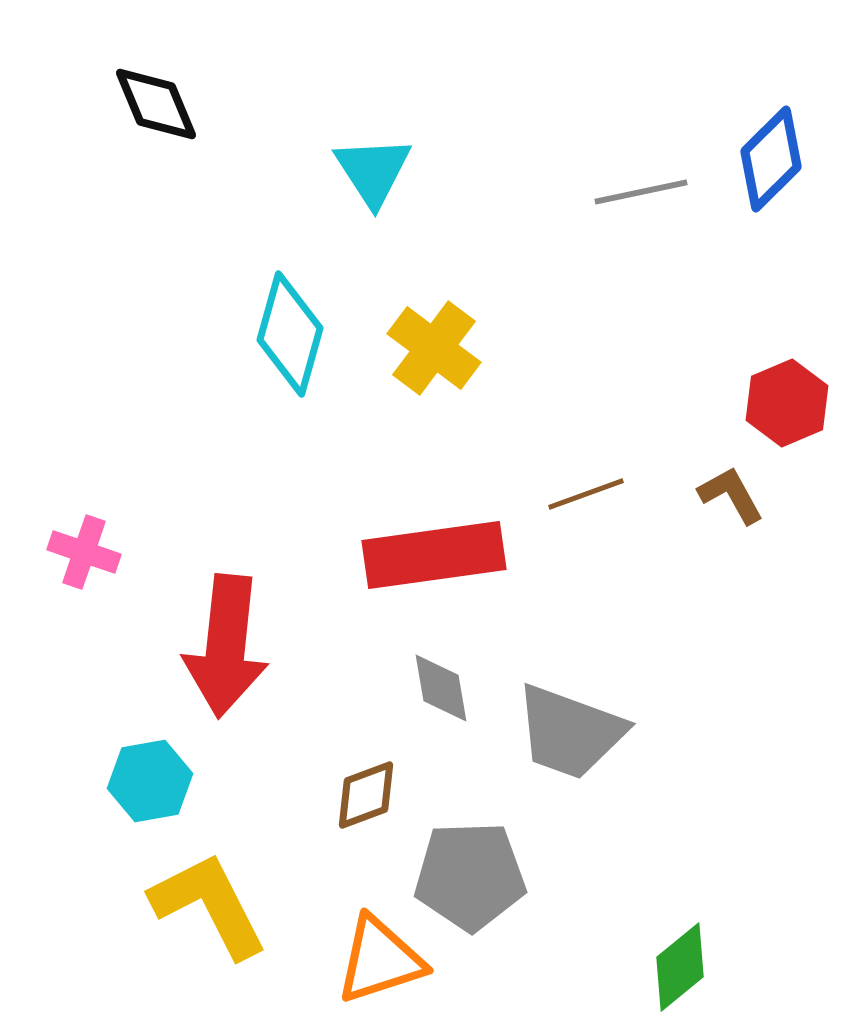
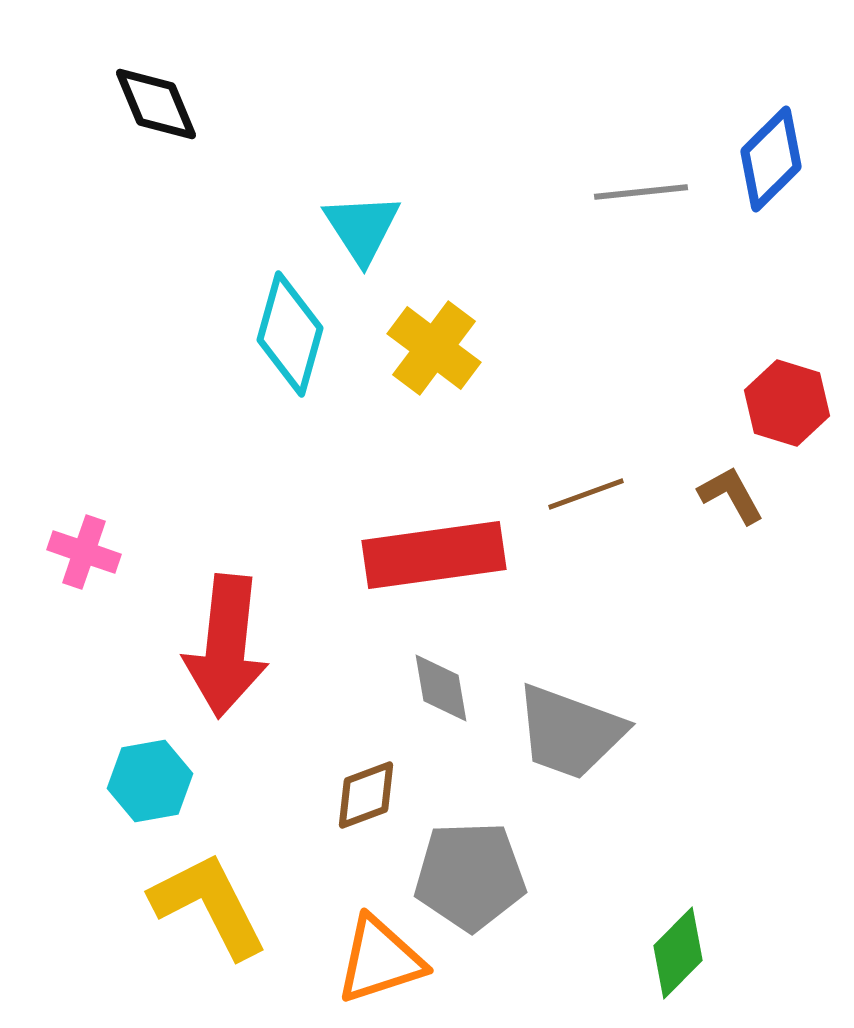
cyan triangle: moved 11 px left, 57 px down
gray line: rotated 6 degrees clockwise
red hexagon: rotated 20 degrees counterclockwise
green diamond: moved 2 px left, 14 px up; rotated 6 degrees counterclockwise
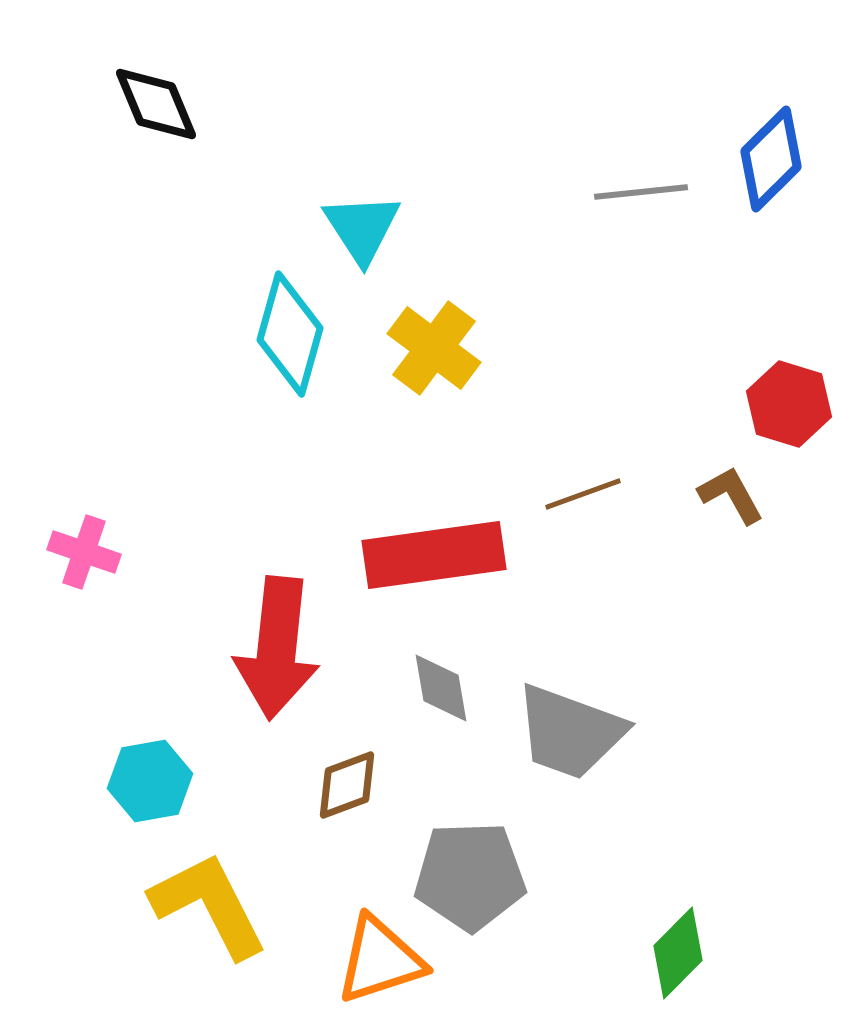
red hexagon: moved 2 px right, 1 px down
brown line: moved 3 px left
red arrow: moved 51 px right, 2 px down
brown diamond: moved 19 px left, 10 px up
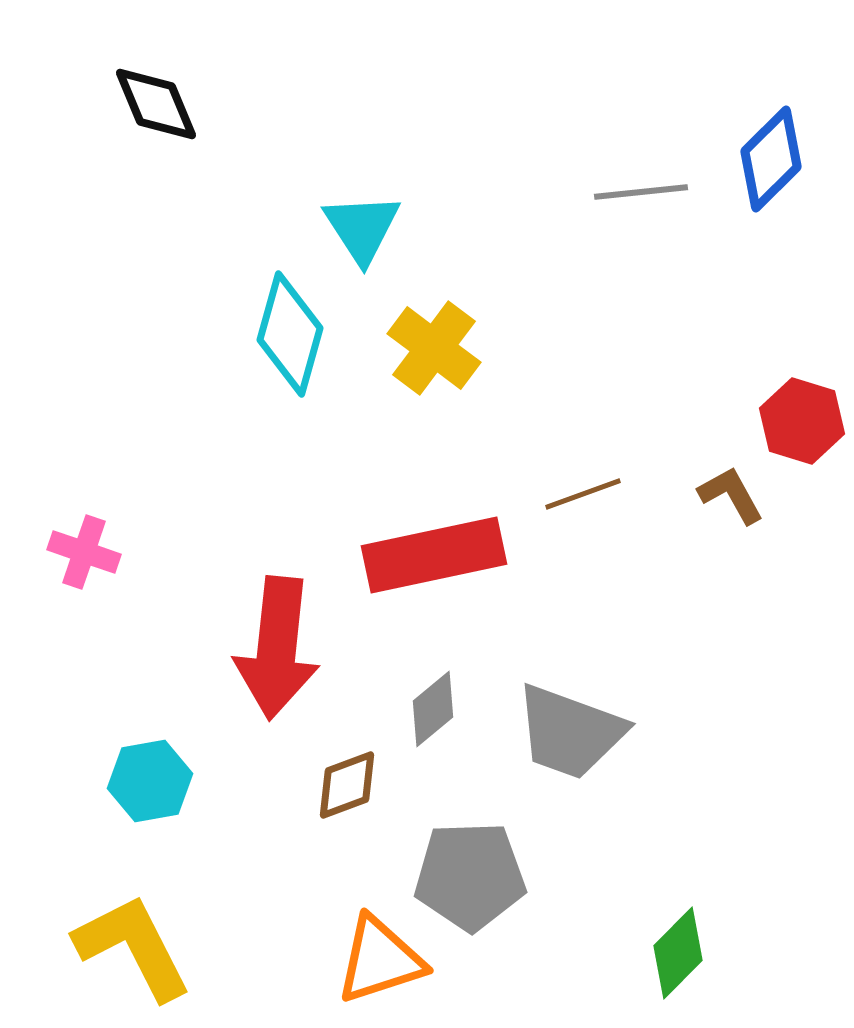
red hexagon: moved 13 px right, 17 px down
red rectangle: rotated 4 degrees counterclockwise
gray diamond: moved 8 px left, 21 px down; rotated 60 degrees clockwise
yellow L-shape: moved 76 px left, 42 px down
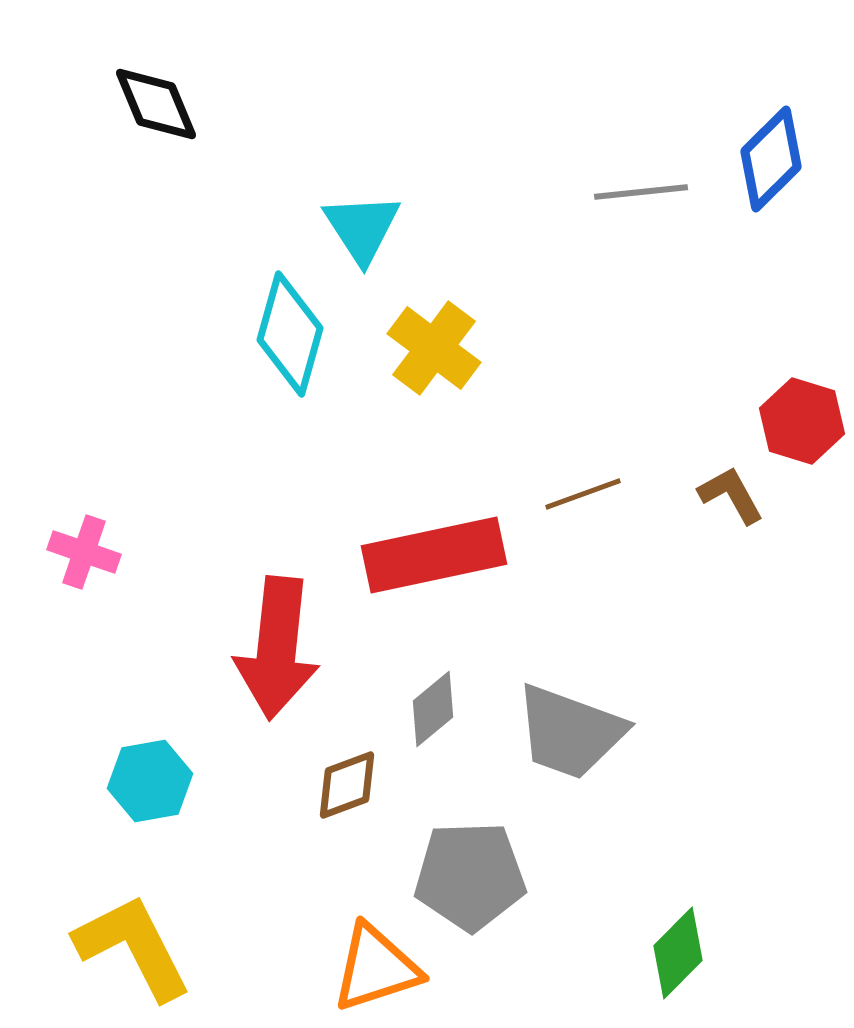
orange triangle: moved 4 px left, 8 px down
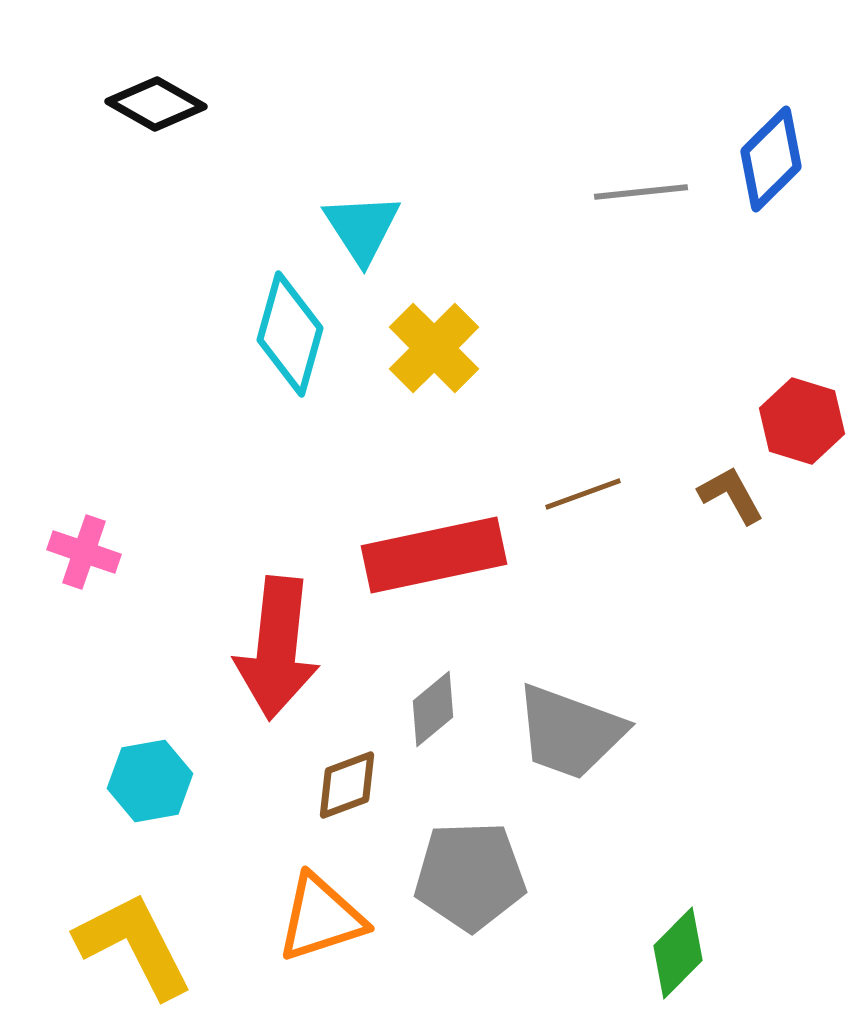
black diamond: rotated 38 degrees counterclockwise
yellow cross: rotated 8 degrees clockwise
yellow L-shape: moved 1 px right, 2 px up
orange triangle: moved 55 px left, 50 px up
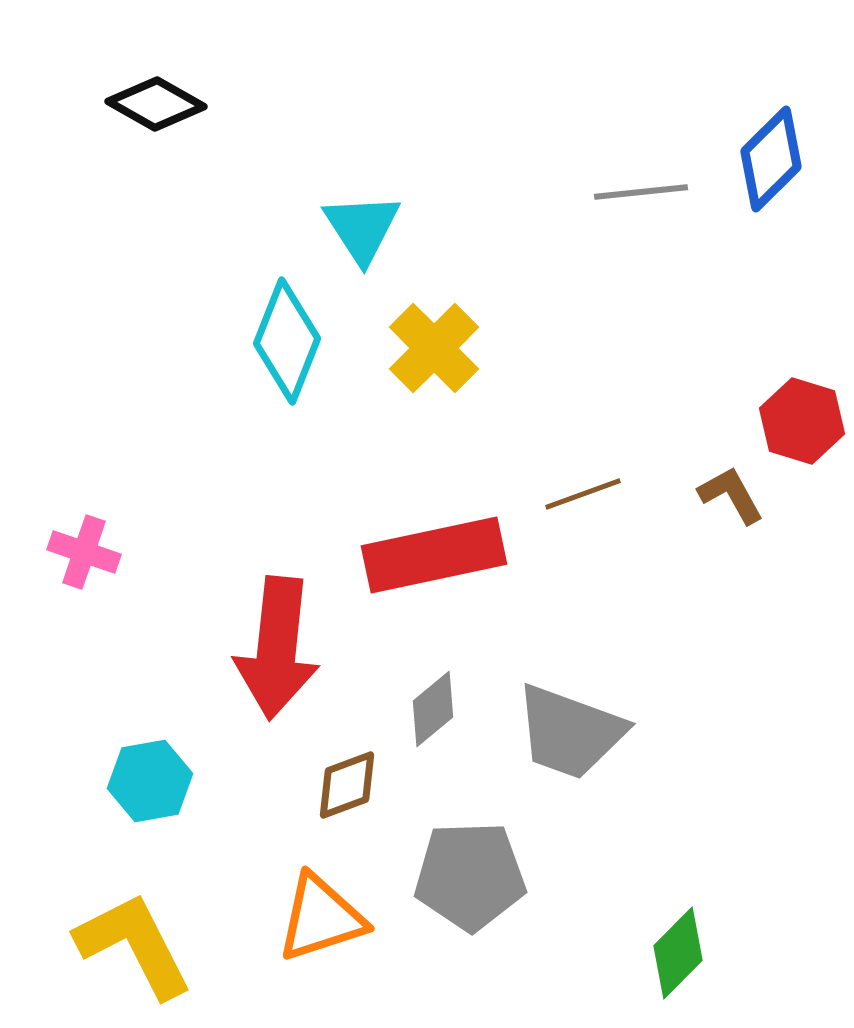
cyan diamond: moved 3 px left, 7 px down; rotated 6 degrees clockwise
